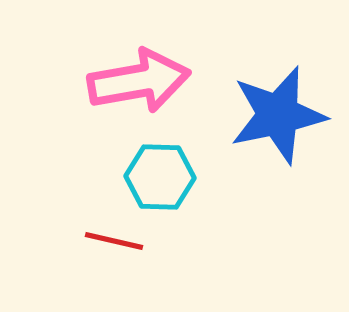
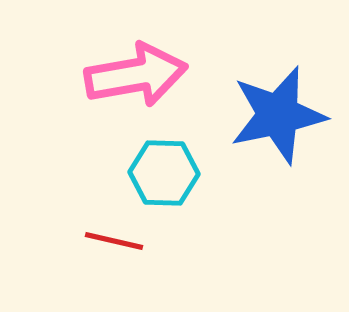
pink arrow: moved 3 px left, 6 px up
cyan hexagon: moved 4 px right, 4 px up
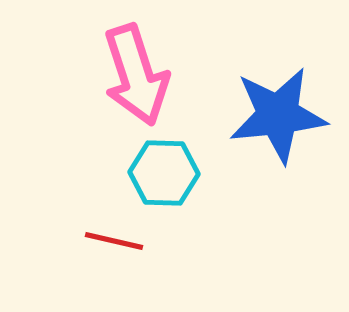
pink arrow: rotated 82 degrees clockwise
blue star: rotated 6 degrees clockwise
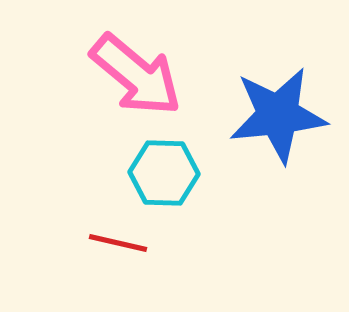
pink arrow: rotated 32 degrees counterclockwise
red line: moved 4 px right, 2 px down
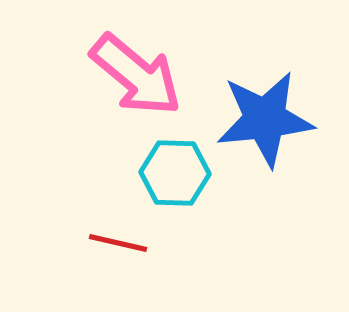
blue star: moved 13 px left, 4 px down
cyan hexagon: moved 11 px right
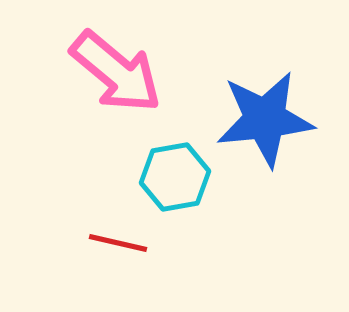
pink arrow: moved 20 px left, 3 px up
cyan hexagon: moved 4 px down; rotated 12 degrees counterclockwise
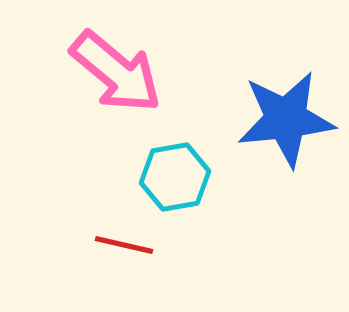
blue star: moved 21 px right
red line: moved 6 px right, 2 px down
